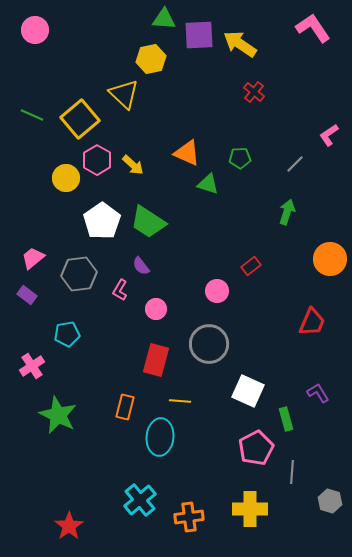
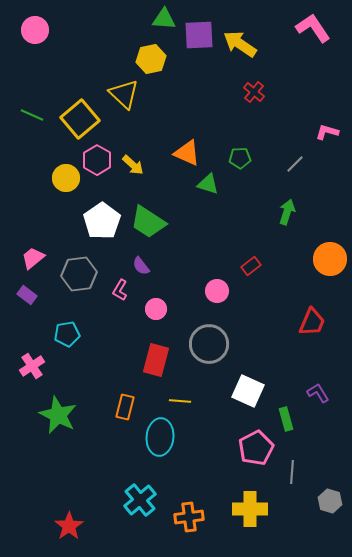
pink L-shape at (329, 135): moved 2 px left, 3 px up; rotated 50 degrees clockwise
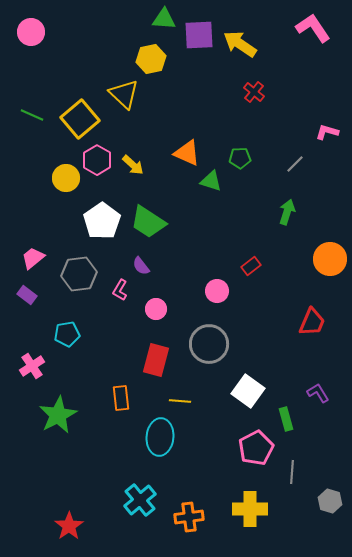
pink circle at (35, 30): moved 4 px left, 2 px down
green triangle at (208, 184): moved 3 px right, 3 px up
white square at (248, 391): rotated 12 degrees clockwise
orange rectangle at (125, 407): moved 4 px left, 9 px up; rotated 20 degrees counterclockwise
green star at (58, 415): rotated 18 degrees clockwise
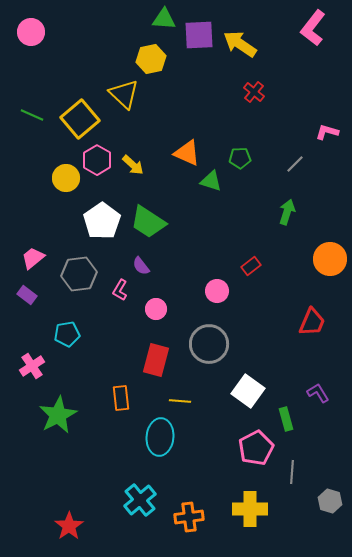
pink L-shape at (313, 28): rotated 108 degrees counterclockwise
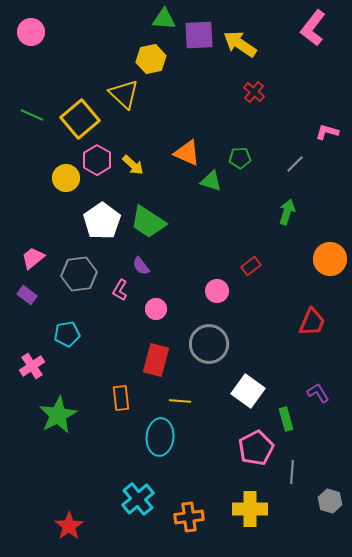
cyan cross at (140, 500): moved 2 px left, 1 px up
